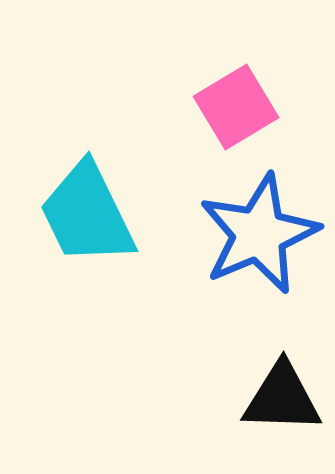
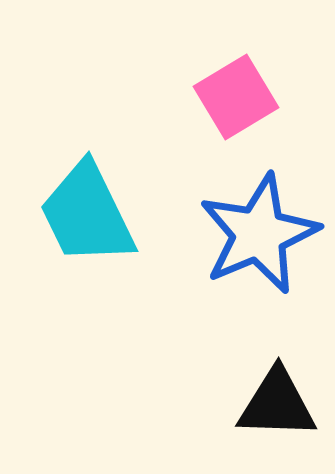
pink square: moved 10 px up
black triangle: moved 5 px left, 6 px down
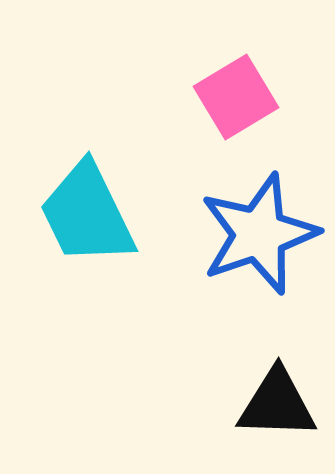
blue star: rotated 4 degrees clockwise
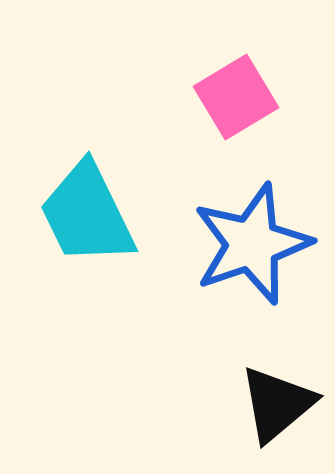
blue star: moved 7 px left, 10 px down
black triangle: rotated 42 degrees counterclockwise
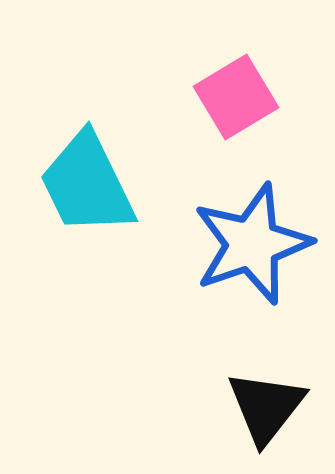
cyan trapezoid: moved 30 px up
black triangle: moved 11 px left, 3 px down; rotated 12 degrees counterclockwise
